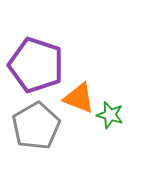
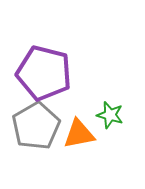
purple pentagon: moved 8 px right, 8 px down; rotated 4 degrees counterclockwise
orange triangle: moved 36 px down; rotated 32 degrees counterclockwise
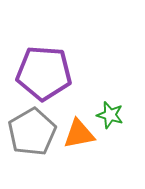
purple pentagon: rotated 10 degrees counterclockwise
gray pentagon: moved 4 px left, 6 px down
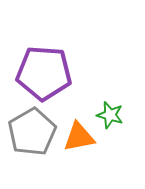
orange triangle: moved 3 px down
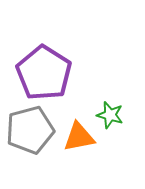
purple pentagon: rotated 28 degrees clockwise
gray pentagon: moved 2 px left, 2 px up; rotated 15 degrees clockwise
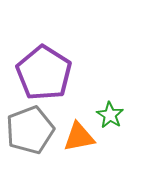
green star: rotated 16 degrees clockwise
gray pentagon: rotated 6 degrees counterclockwise
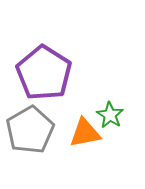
gray pentagon: rotated 9 degrees counterclockwise
orange triangle: moved 6 px right, 4 px up
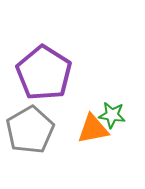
green star: moved 2 px right; rotated 24 degrees counterclockwise
orange triangle: moved 8 px right, 4 px up
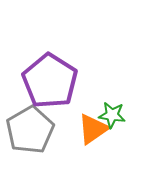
purple pentagon: moved 6 px right, 8 px down
orange triangle: rotated 24 degrees counterclockwise
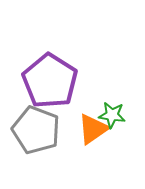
gray pentagon: moved 6 px right; rotated 21 degrees counterclockwise
